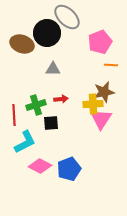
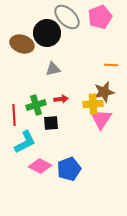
pink pentagon: moved 25 px up
gray triangle: rotated 14 degrees counterclockwise
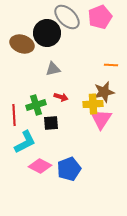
red arrow: moved 2 px up; rotated 24 degrees clockwise
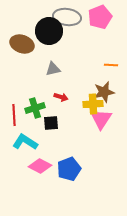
gray ellipse: rotated 36 degrees counterclockwise
black circle: moved 2 px right, 2 px up
green cross: moved 1 px left, 3 px down
cyan L-shape: rotated 120 degrees counterclockwise
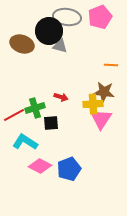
gray triangle: moved 7 px right, 23 px up; rotated 28 degrees clockwise
brown star: rotated 20 degrees clockwise
red line: rotated 65 degrees clockwise
